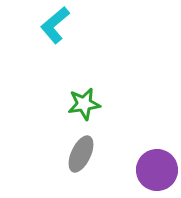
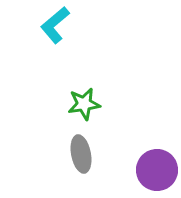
gray ellipse: rotated 36 degrees counterclockwise
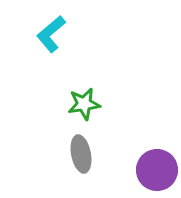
cyan L-shape: moved 4 px left, 9 px down
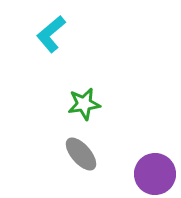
gray ellipse: rotated 30 degrees counterclockwise
purple circle: moved 2 px left, 4 px down
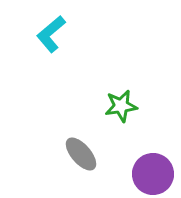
green star: moved 37 px right, 2 px down
purple circle: moved 2 px left
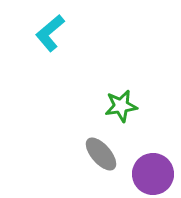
cyan L-shape: moved 1 px left, 1 px up
gray ellipse: moved 20 px right
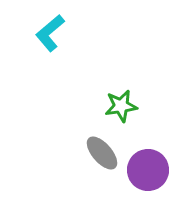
gray ellipse: moved 1 px right, 1 px up
purple circle: moved 5 px left, 4 px up
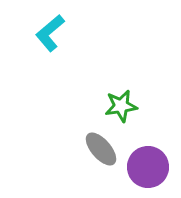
gray ellipse: moved 1 px left, 4 px up
purple circle: moved 3 px up
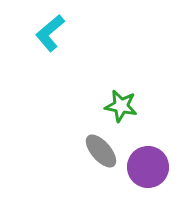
green star: rotated 20 degrees clockwise
gray ellipse: moved 2 px down
